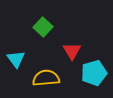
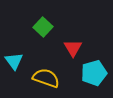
red triangle: moved 1 px right, 3 px up
cyan triangle: moved 2 px left, 2 px down
yellow semicircle: rotated 24 degrees clockwise
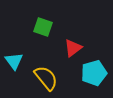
green square: rotated 24 degrees counterclockwise
red triangle: rotated 24 degrees clockwise
yellow semicircle: rotated 32 degrees clockwise
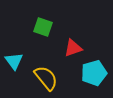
red triangle: rotated 18 degrees clockwise
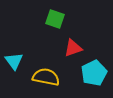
green square: moved 12 px right, 8 px up
cyan pentagon: rotated 10 degrees counterclockwise
yellow semicircle: moved 1 px up; rotated 40 degrees counterclockwise
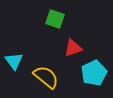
yellow semicircle: rotated 28 degrees clockwise
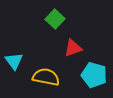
green square: rotated 24 degrees clockwise
cyan pentagon: moved 2 px down; rotated 30 degrees counterclockwise
yellow semicircle: rotated 28 degrees counterclockwise
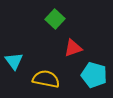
yellow semicircle: moved 2 px down
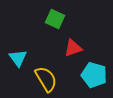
green square: rotated 18 degrees counterclockwise
cyan triangle: moved 4 px right, 3 px up
yellow semicircle: rotated 48 degrees clockwise
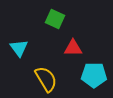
red triangle: rotated 18 degrees clockwise
cyan triangle: moved 1 px right, 10 px up
cyan pentagon: rotated 15 degrees counterclockwise
